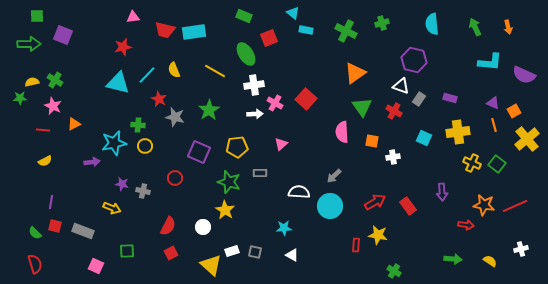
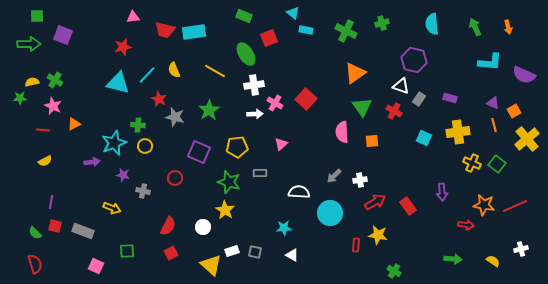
orange square at (372, 141): rotated 16 degrees counterclockwise
cyan star at (114, 143): rotated 10 degrees counterclockwise
white cross at (393, 157): moved 33 px left, 23 px down
purple star at (122, 184): moved 1 px right, 9 px up
cyan circle at (330, 206): moved 7 px down
yellow semicircle at (490, 261): moved 3 px right
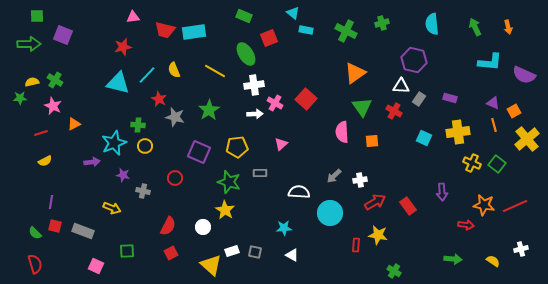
white triangle at (401, 86): rotated 18 degrees counterclockwise
red line at (43, 130): moved 2 px left, 3 px down; rotated 24 degrees counterclockwise
